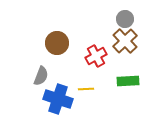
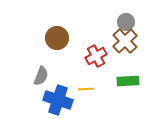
gray circle: moved 1 px right, 3 px down
brown circle: moved 5 px up
blue cross: moved 1 px down
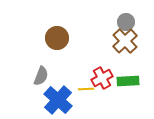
red cross: moved 6 px right, 22 px down
blue cross: rotated 24 degrees clockwise
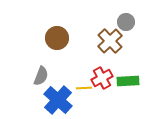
brown cross: moved 15 px left
yellow line: moved 2 px left, 1 px up
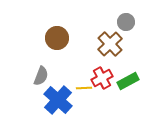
brown cross: moved 3 px down
green rectangle: rotated 25 degrees counterclockwise
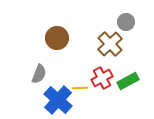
gray semicircle: moved 2 px left, 2 px up
yellow line: moved 4 px left
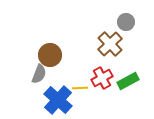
brown circle: moved 7 px left, 17 px down
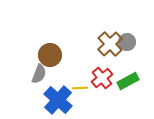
gray circle: moved 1 px right, 20 px down
red cross: rotated 10 degrees counterclockwise
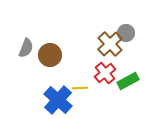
gray circle: moved 1 px left, 9 px up
gray semicircle: moved 13 px left, 26 px up
red cross: moved 3 px right, 5 px up
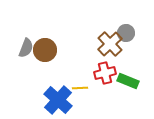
brown circle: moved 5 px left, 5 px up
red cross: rotated 25 degrees clockwise
green rectangle: rotated 50 degrees clockwise
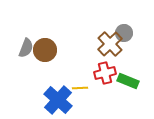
gray circle: moved 2 px left
